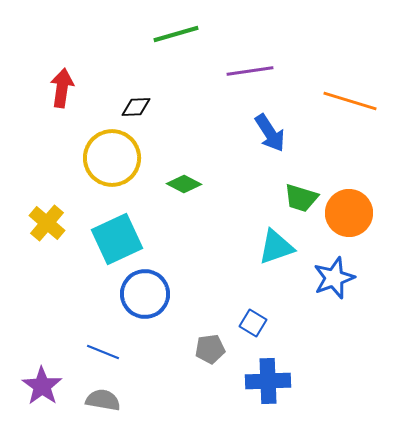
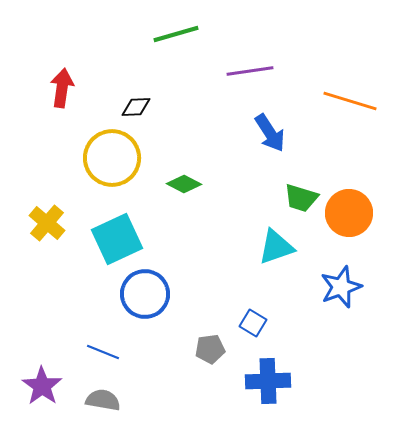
blue star: moved 7 px right, 9 px down
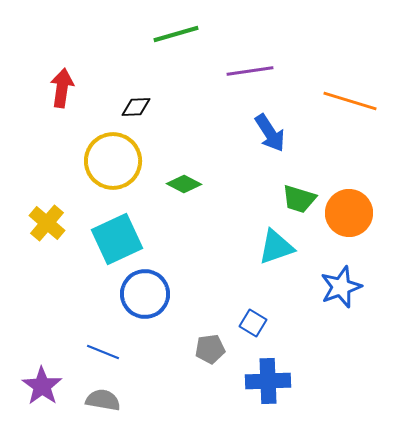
yellow circle: moved 1 px right, 3 px down
green trapezoid: moved 2 px left, 1 px down
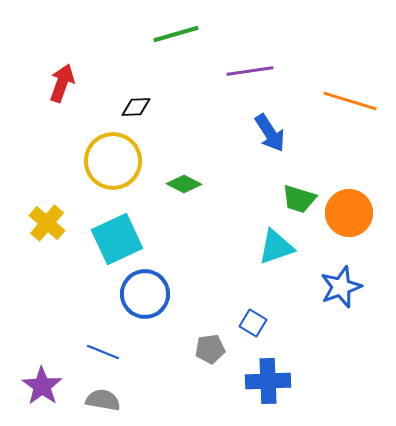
red arrow: moved 5 px up; rotated 12 degrees clockwise
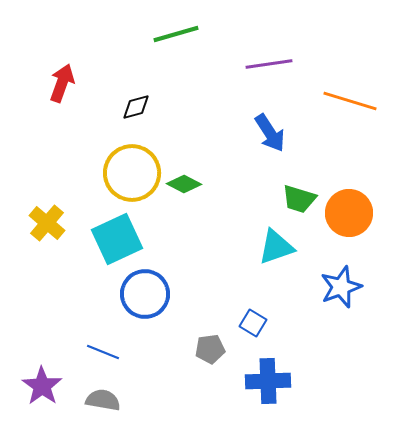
purple line: moved 19 px right, 7 px up
black diamond: rotated 12 degrees counterclockwise
yellow circle: moved 19 px right, 12 px down
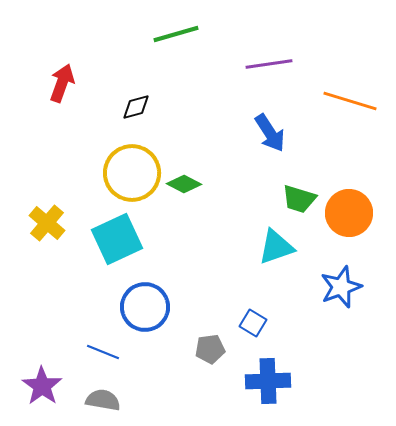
blue circle: moved 13 px down
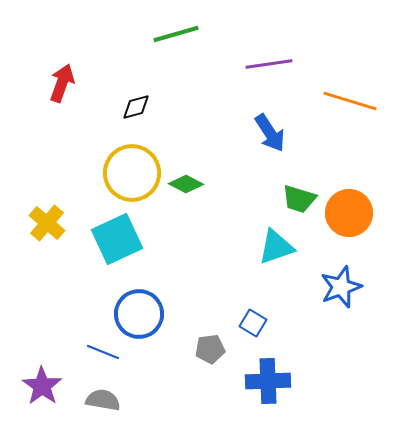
green diamond: moved 2 px right
blue circle: moved 6 px left, 7 px down
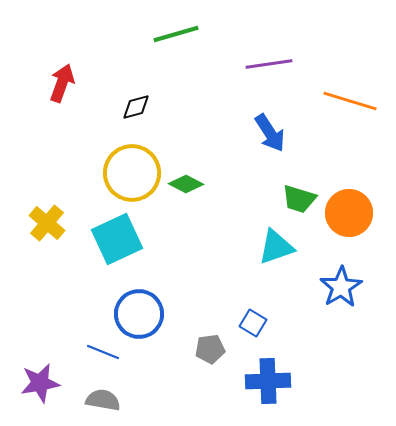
blue star: rotated 12 degrees counterclockwise
purple star: moved 2 px left, 3 px up; rotated 27 degrees clockwise
